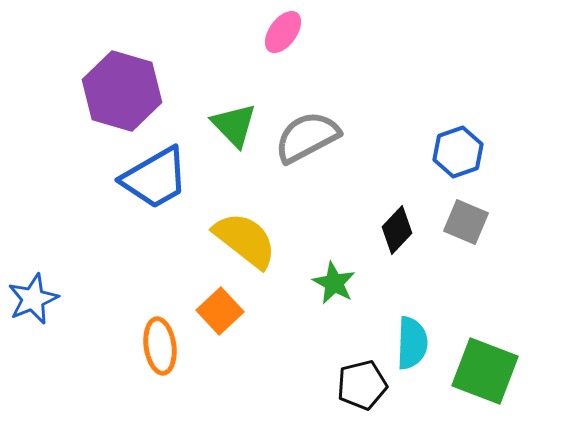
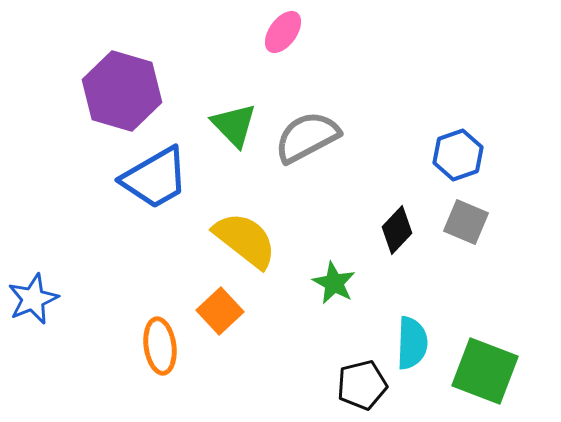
blue hexagon: moved 3 px down
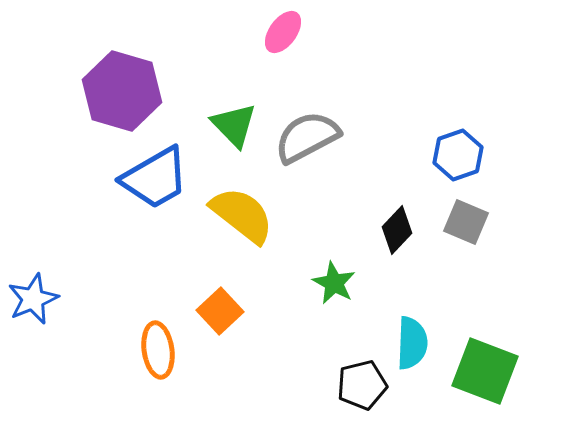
yellow semicircle: moved 3 px left, 25 px up
orange ellipse: moved 2 px left, 4 px down
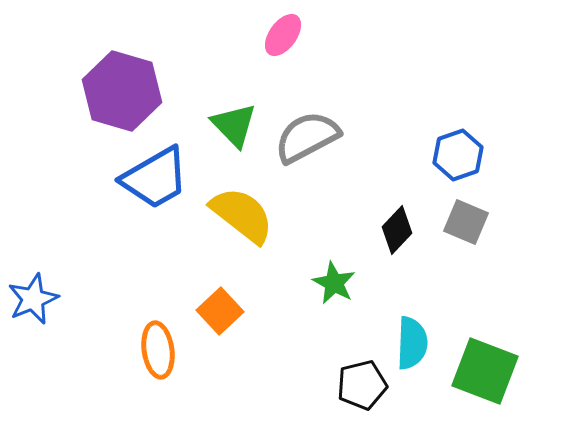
pink ellipse: moved 3 px down
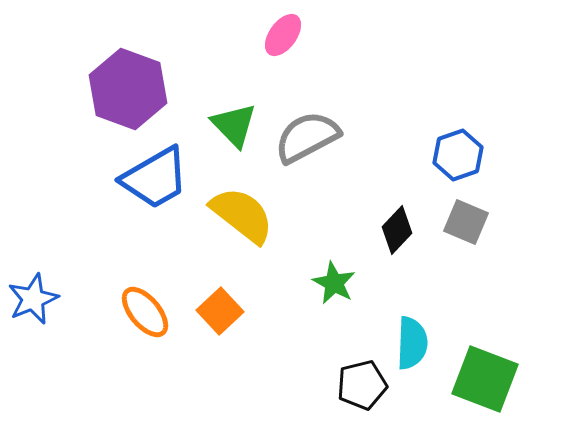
purple hexagon: moved 6 px right, 2 px up; rotated 4 degrees clockwise
orange ellipse: moved 13 px left, 38 px up; rotated 32 degrees counterclockwise
green square: moved 8 px down
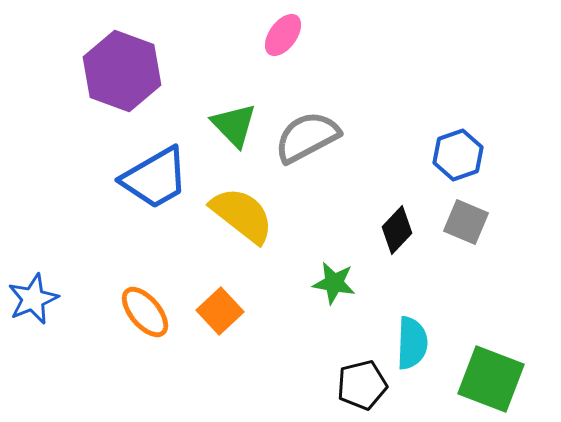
purple hexagon: moved 6 px left, 18 px up
green star: rotated 18 degrees counterclockwise
green square: moved 6 px right
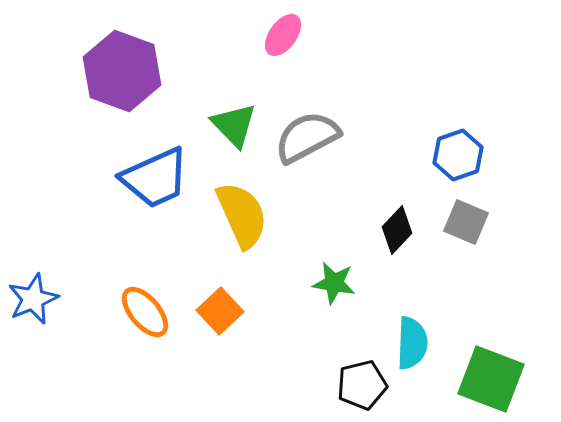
blue trapezoid: rotated 6 degrees clockwise
yellow semicircle: rotated 28 degrees clockwise
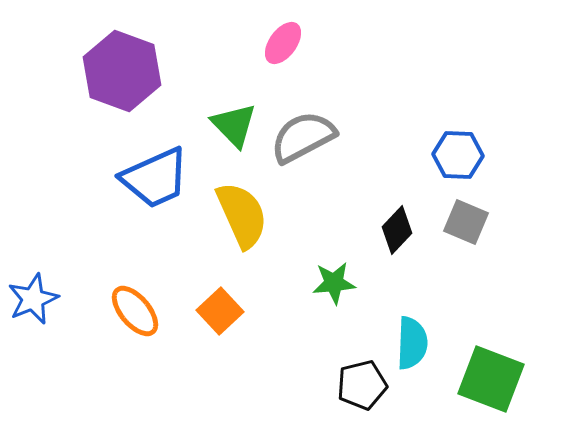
pink ellipse: moved 8 px down
gray semicircle: moved 4 px left
blue hexagon: rotated 21 degrees clockwise
green star: rotated 15 degrees counterclockwise
orange ellipse: moved 10 px left, 1 px up
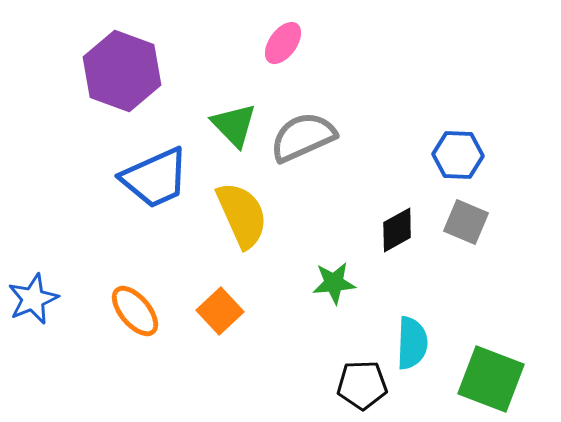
gray semicircle: rotated 4 degrees clockwise
black diamond: rotated 18 degrees clockwise
black pentagon: rotated 12 degrees clockwise
